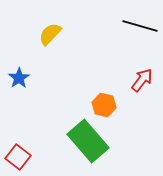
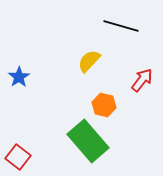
black line: moved 19 px left
yellow semicircle: moved 39 px right, 27 px down
blue star: moved 1 px up
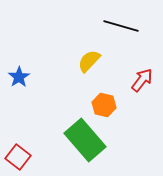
green rectangle: moved 3 px left, 1 px up
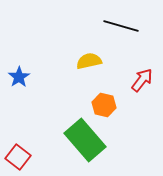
yellow semicircle: rotated 35 degrees clockwise
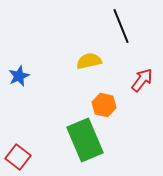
black line: rotated 52 degrees clockwise
blue star: moved 1 px up; rotated 10 degrees clockwise
green rectangle: rotated 18 degrees clockwise
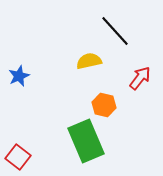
black line: moved 6 px left, 5 px down; rotated 20 degrees counterclockwise
red arrow: moved 2 px left, 2 px up
green rectangle: moved 1 px right, 1 px down
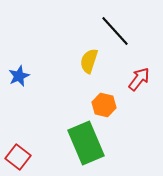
yellow semicircle: rotated 60 degrees counterclockwise
red arrow: moved 1 px left, 1 px down
green rectangle: moved 2 px down
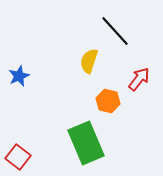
orange hexagon: moved 4 px right, 4 px up
